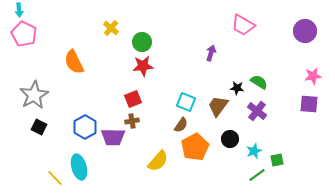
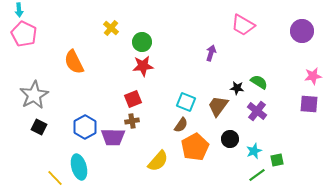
purple circle: moved 3 px left
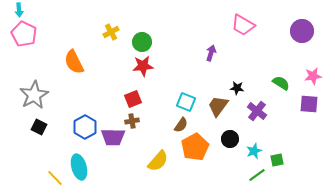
yellow cross: moved 4 px down; rotated 21 degrees clockwise
green semicircle: moved 22 px right, 1 px down
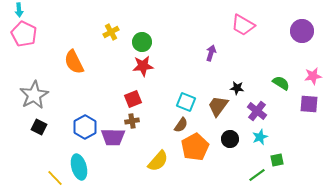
cyan star: moved 6 px right, 14 px up
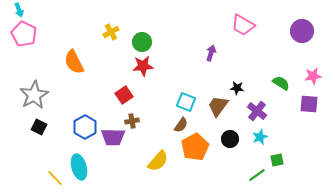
cyan arrow: rotated 16 degrees counterclockwise
red square: moved 9 px left, 4 px up; rotated 12 degrees counterclockwise
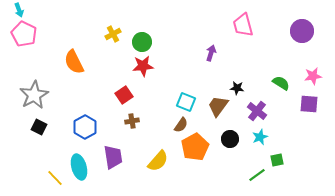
pink trapezoid: rotated 45 degrees clockwise
yellow cross: moved 2 px right, 2 px down
purple trapezoid: moved 20 px down; rotated 100 degrees counterclockwise
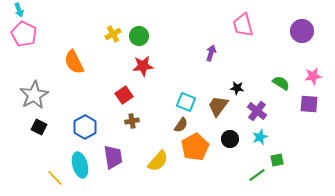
green circle: moved 3 px left, 6 px up
cyan ellipse: moved 1 px right, 2 px up
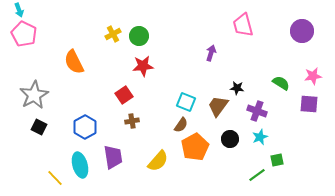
purple cross: rotated 18 degrees counterclockwise
